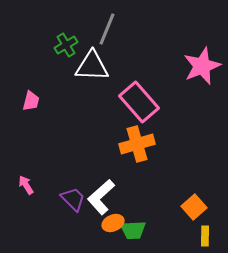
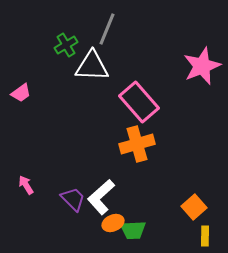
pink trapezoid: moved 10 px left, 8 px up; rotated 40 degrees clockwise
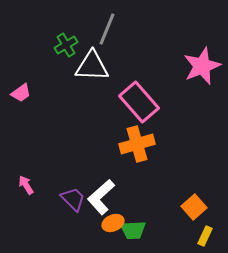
yellow rectangle: rotated 24 degrees clockwise
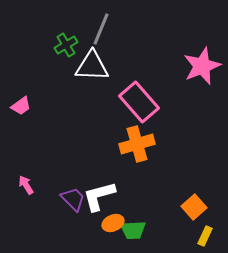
gray line: moved 6 px left
pink trapezoid: moved 13 px down
white L-shape: moved 2 px left, 1 px up; rotated 27 degrees clockwise
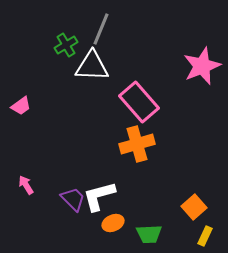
green trapezoid: moved 16 px right, 4 px down
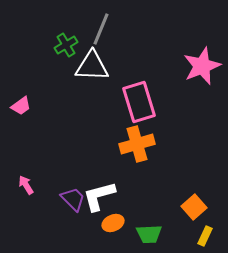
pink rectangle: rotated 24 degrees clockwise
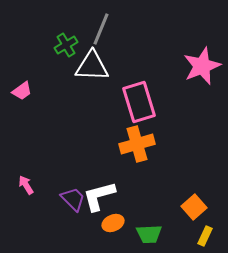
pink trapezoid: moved 1 px right, 15 px up
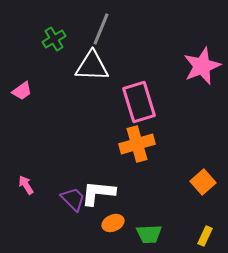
green cross: moved 12 px left, 6 px up
white L-shape: moved 1 px left, 3 px up; rotated 21 degrees clockwise
orange square: moved 9 px right, 25 px up
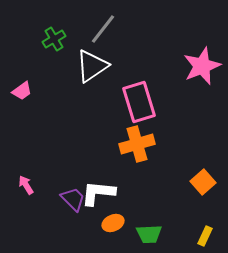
gray line: moved 2 px right; rotated 16 degrees clockwise
white triangle: rotated 36 degrees counterclockwise
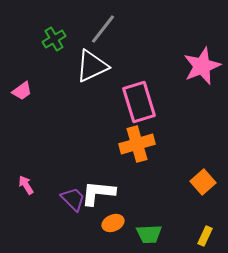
white triangle: rotated 9 degrees clockwise
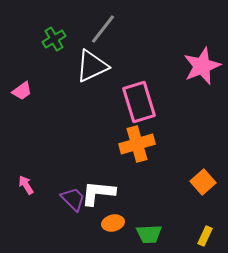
orange ellipse: rotated 10 degrees clockwise
